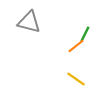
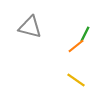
gray triangle: moved 1 px right, 5 px down
yellow line: moved 1 px down
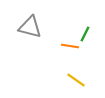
orange line: moved 6 px left; rotated 48 degrees clockwise
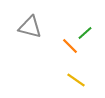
green line: moved 1 px up; rotated 21 degrees clockwise
orange line: rotated 36 degrees clockwise
